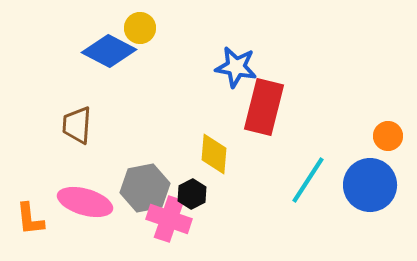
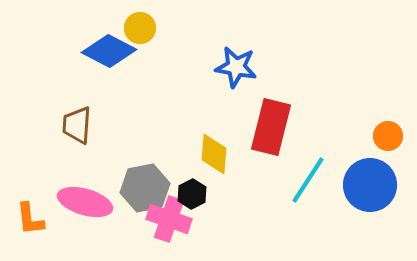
red rectangle: moved 7 px right, 20 px down
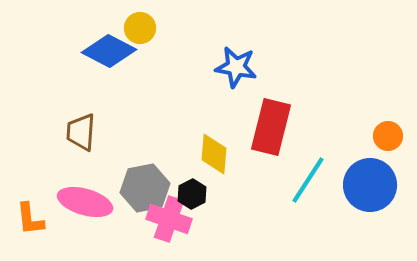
brown trapezoid: moved 4 px right, 7 px down
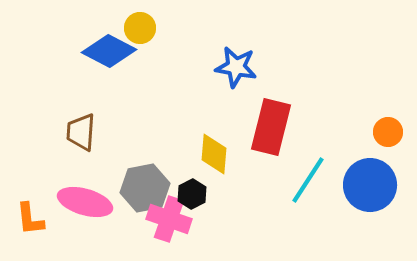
orange circle: moved 4 px up
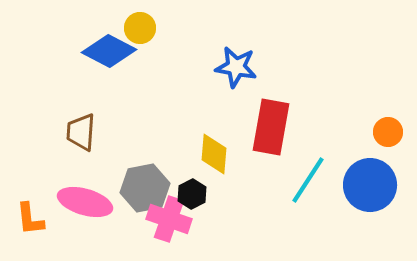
red rectangle: rotated 4 degrees counterclockwise
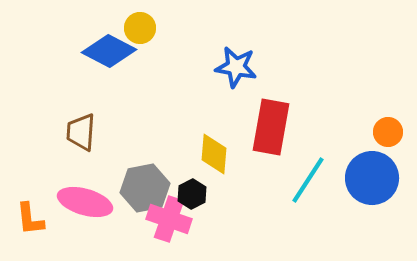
blue circle: moved 2 px right, 7 px up
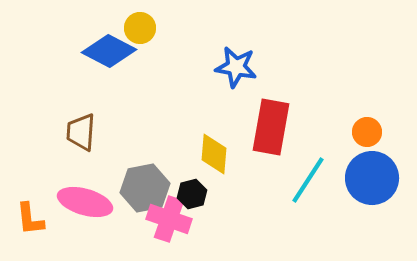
orange circle: moved 21 px left
black hexagon: rotated 12 degrees clockwise
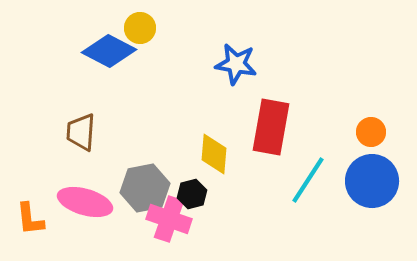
blue star: moved 3 px up
orange circle: moved 4 px right
blue circle: moved 3 px down
